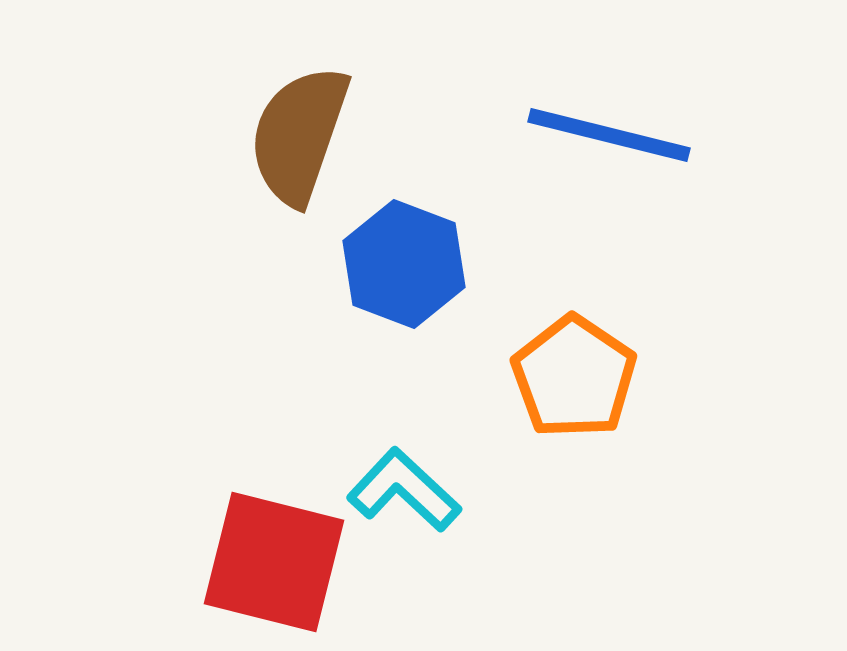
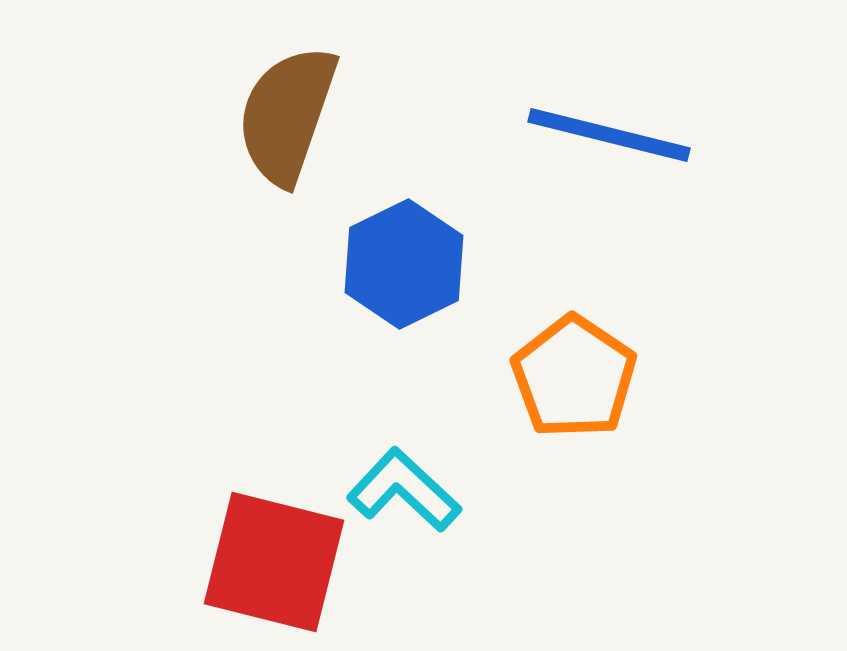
brown semicircle: moved 12 px left, 20 px up
blue hexagon: rotated 13 degrees clockwise
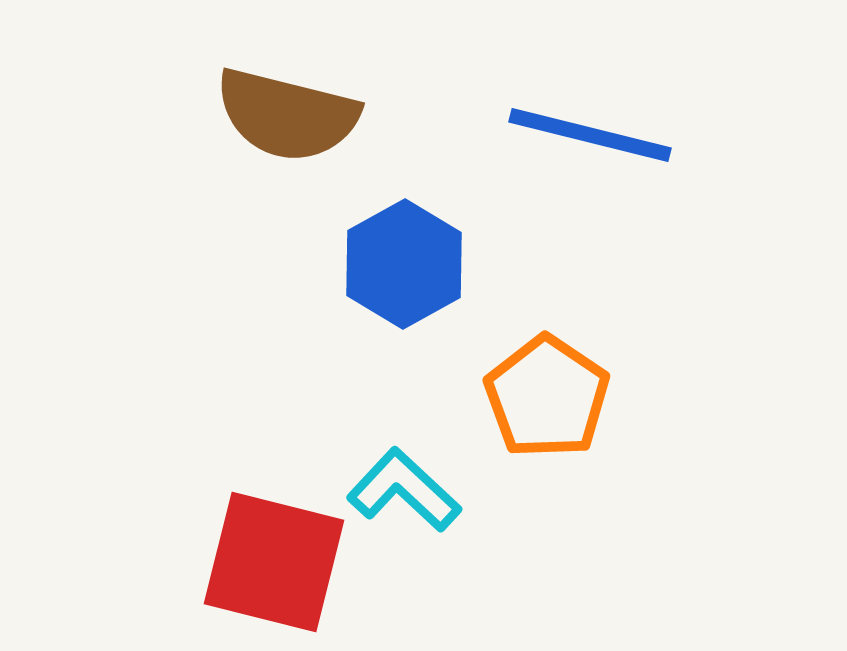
brown semicircle: rotated 95 degrees counterclockwise
blue line: moved 19 px left
blue hexagon: rotated 3 degrees counterclockwise
orange pentagon: moved 27 px left, 20 px down
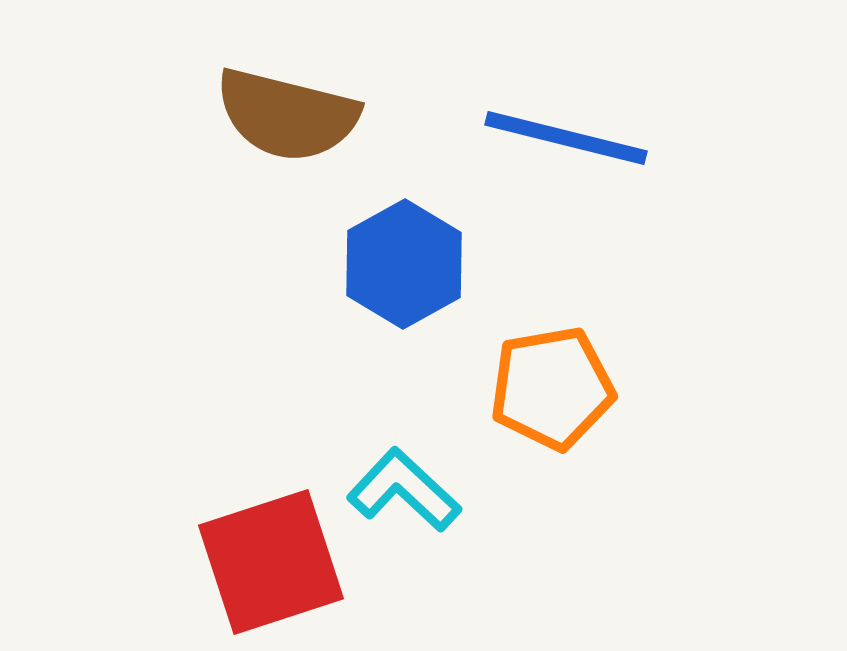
blue line: moved 24 px left, 3 px down
orange pentagon: moved 5 px right, 9 px up; rotated 28 degrees clockwise
red square: moved 3 px left; rotated 32 degrees counterclockwise
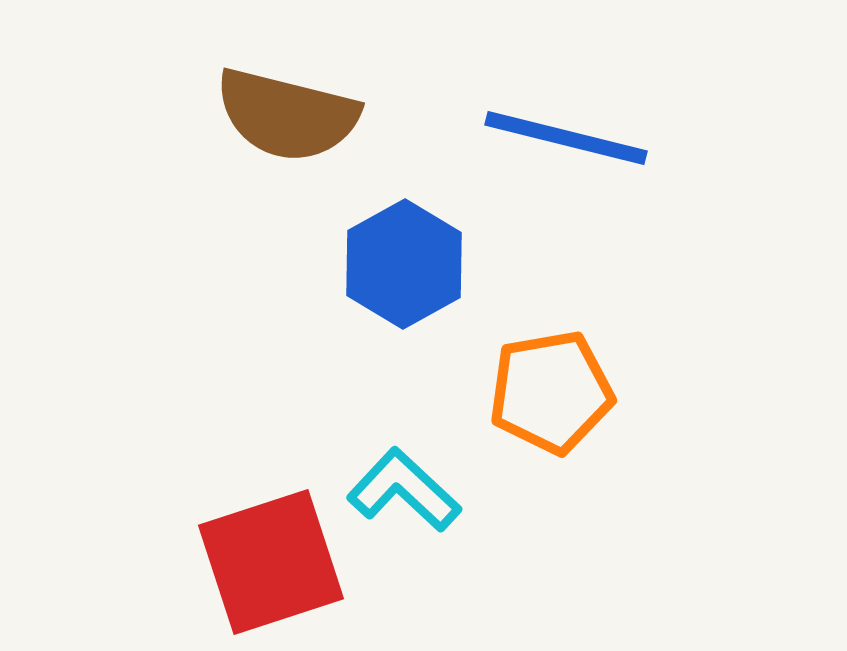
orange pentagon: moved 1 px left, 4 px down
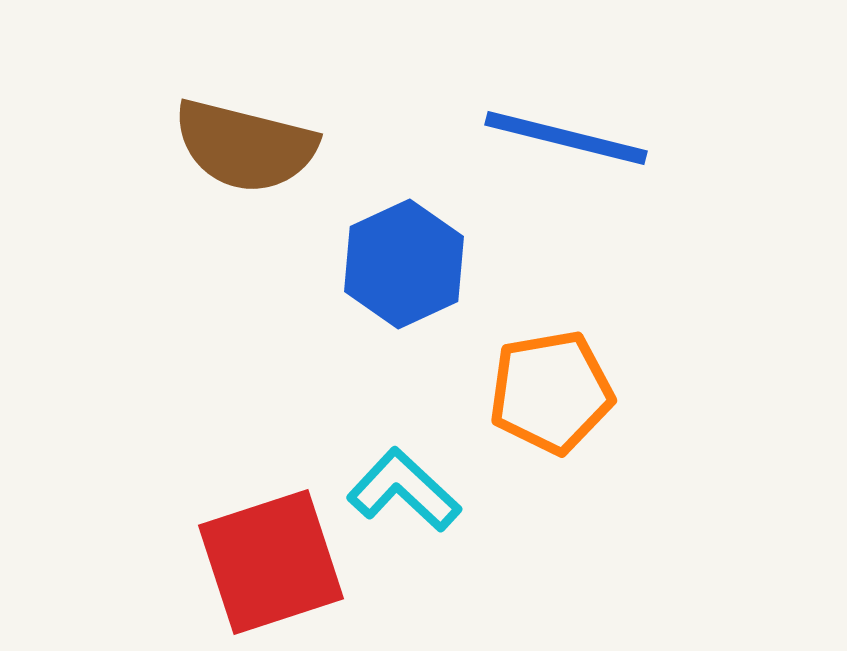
brown semicircle: moved 42 px left, 31 px down
blue hexagon: rotated 4 degrees clockwise
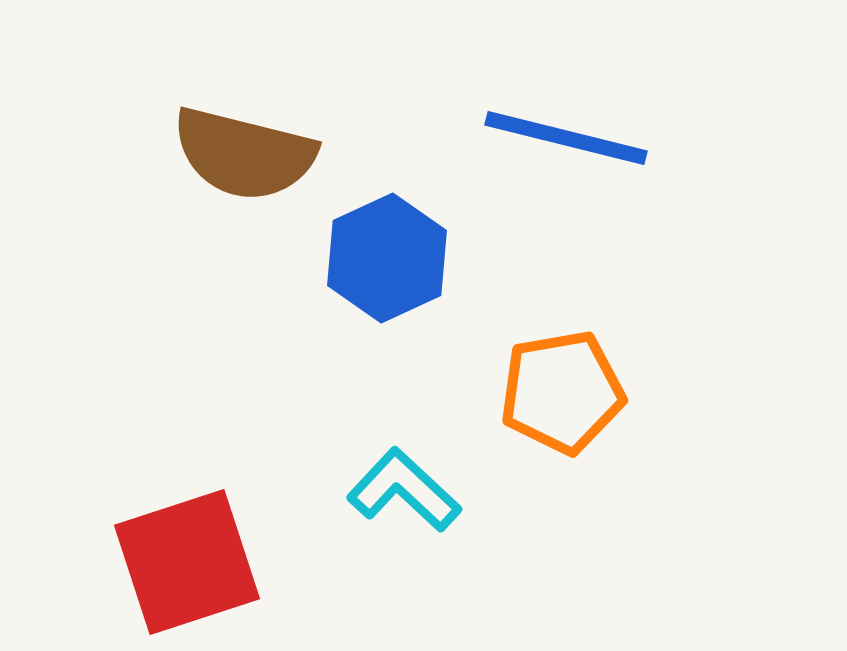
brown semicircle: moved 1 px left, 8 px down
blue hexagon: moved 17 px left, 6 px up
orange pentagon: moved 11 px right
red square: moved 84 px left
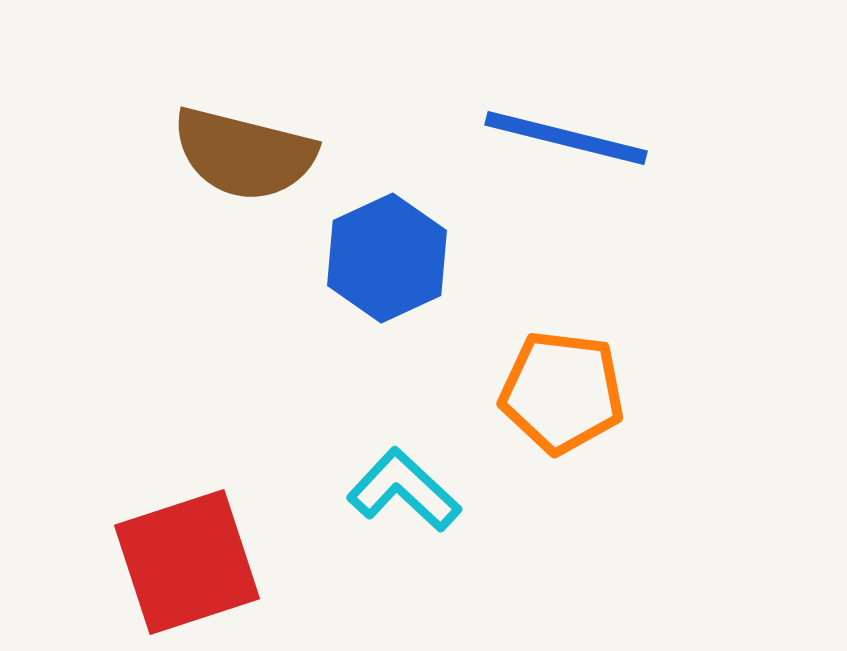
orange pentagon: rotated 17 degrees clockwise
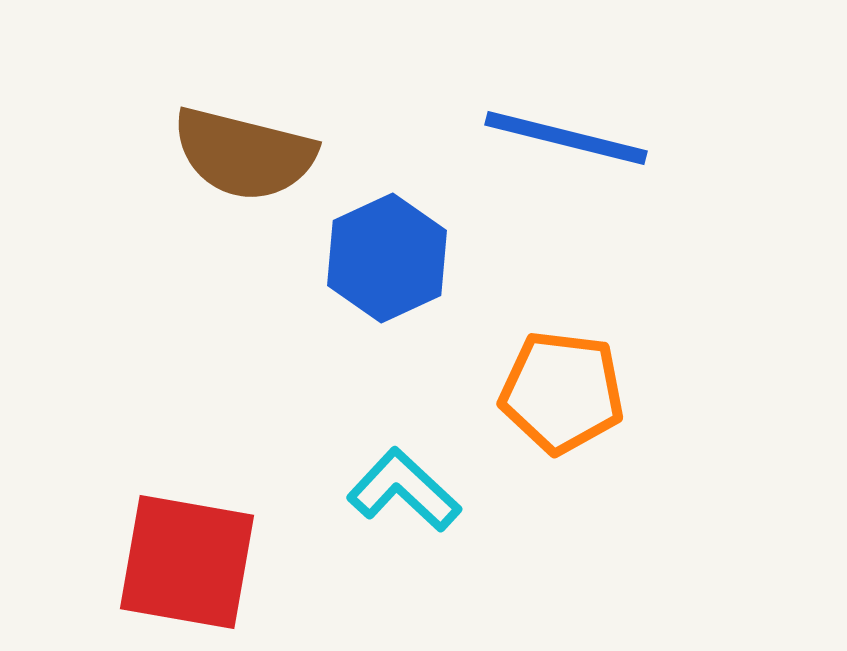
red square: rotated 28 degrees clockwise
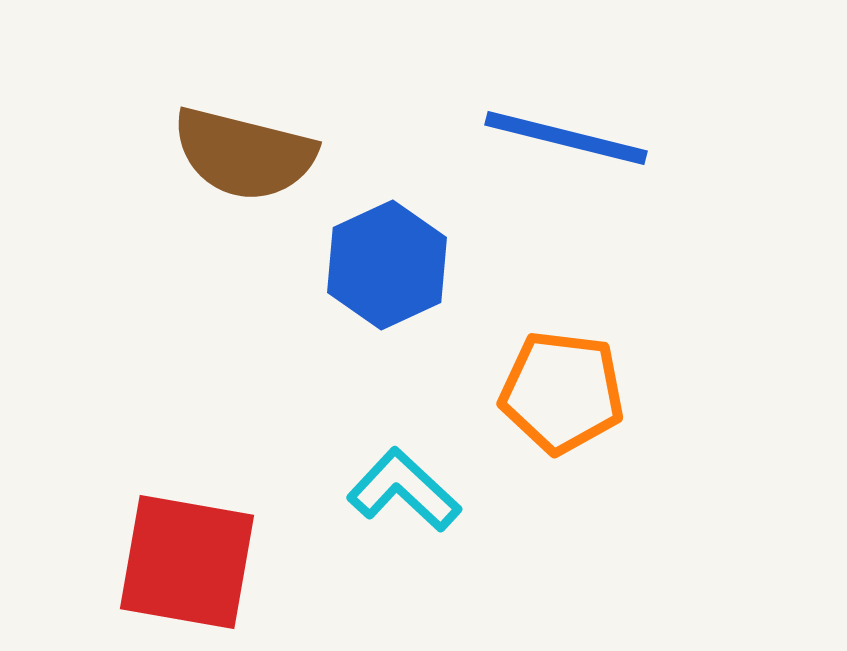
blue hexagon: moved 7 px down
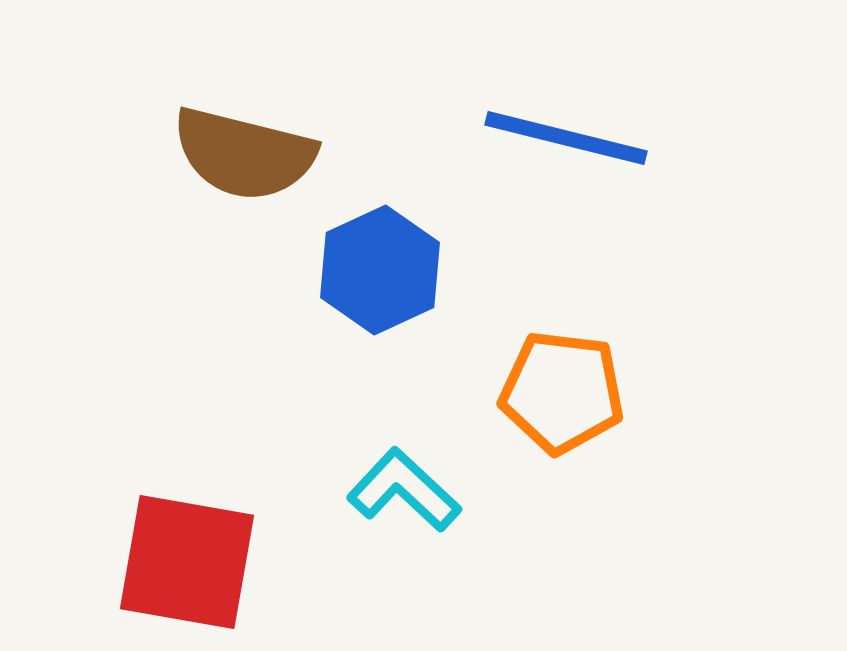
blue hexagon: moved 7 px left, 5 px down
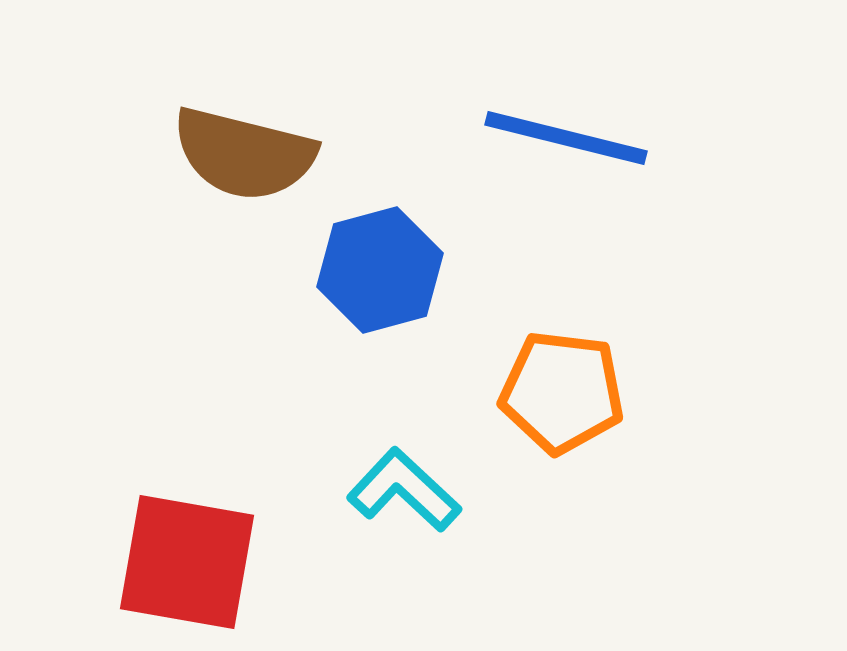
blue hexagon: rotated 10 degrees clockwise
